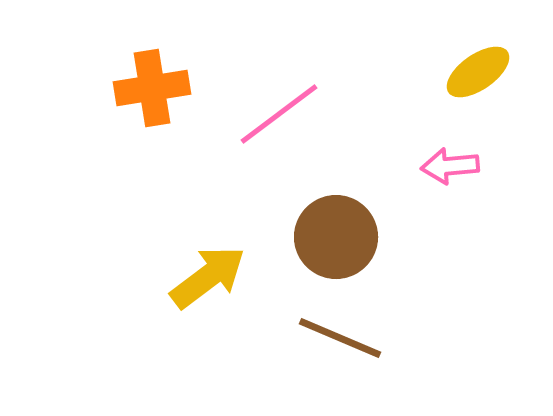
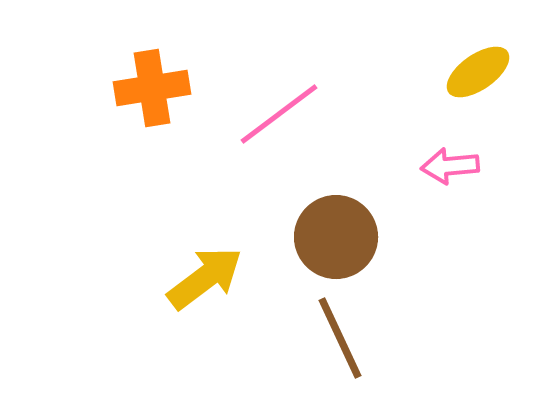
yellow arrow: moved 3 px left, 1 px down
brown line: rotated 42 degrees clockwise
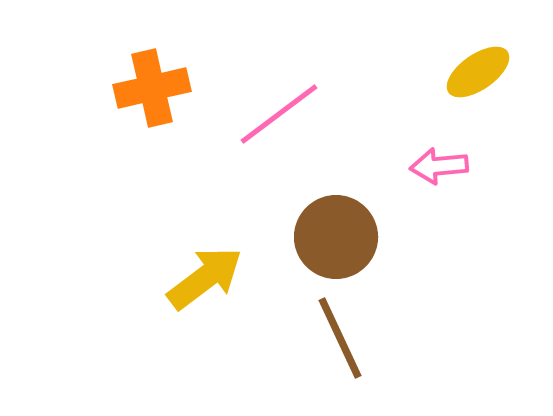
orange cross: rotated 4 degrees counterclockwise
pink arrow: moved 11 px left
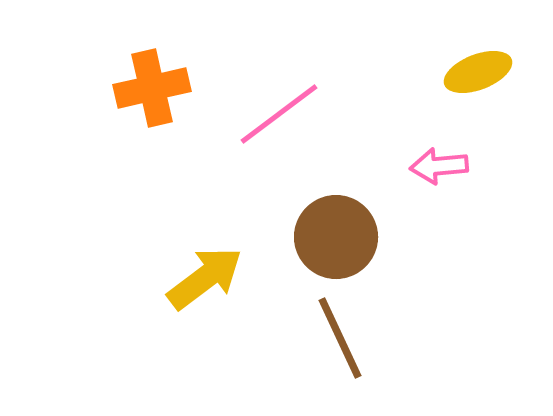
yellow ellipse: rotated 14 degrees clockwise
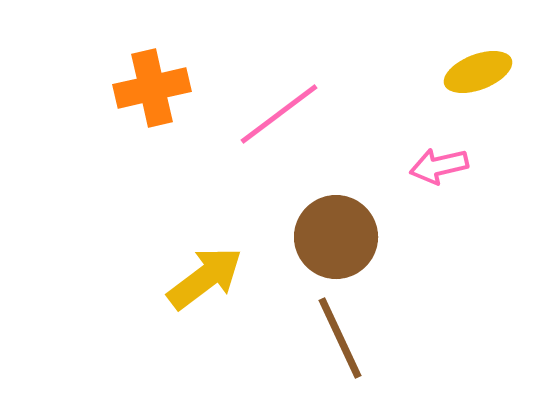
pink arrow: rotated 8 degrees counterclockwise
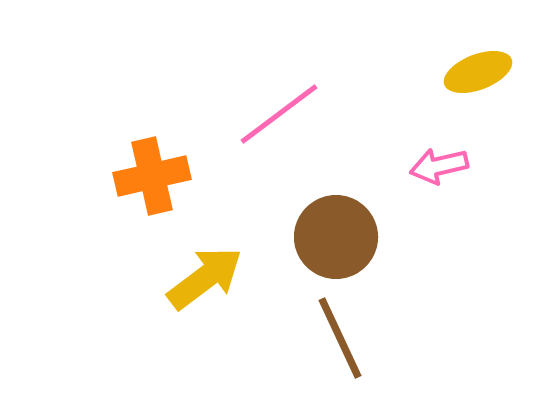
orange cross: moved 88 px down
